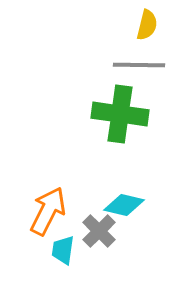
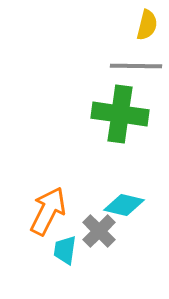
gray line: moved 3 px left, 1 px down
cyan trapezoid: moved 2 px right
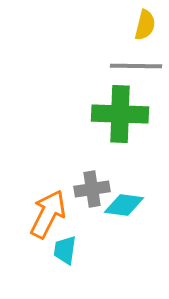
yellow semicircle: moved 2 px left
green cross: rotated 6 degrees counterclockwise
cyan diamond: rotated 6 degrees counterclockwise
orange arrow: moved 3 px down
gray cross: moved 7 px left, 42 px up; rotated 36 degrees clockwise
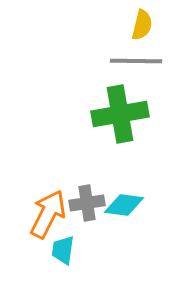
yellow semicircle: moved 3 px left
gray line: moved 5 px up
green cross: rotated 12 degrees counterclockwise
gray cross: moved 5 px left, 14 px down
cyan trapezoid: moved 2 px left
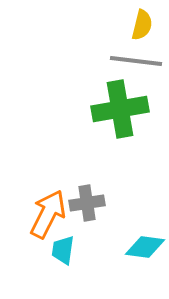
gray line: rotated 6 degrees clockwise
green cross: moved 5 px up
cyan diamond: moved 21 px right, 42 px down
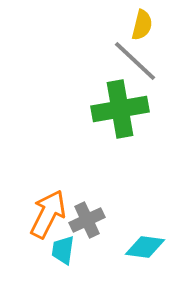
gray line: moved 1 px left; rotated 36 degrees clockwise
gray cross: moved 17 px down; rotated 16 degrees counterclockwise
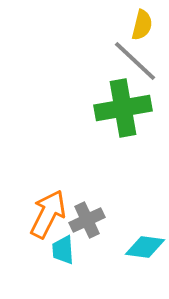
green cross: moved 3 px right, 1 px up
cyan trapezoid: rotated 12 degrees counterclockwise
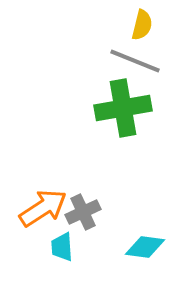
gray line: rotated 21 degrees counterclockwise
orange arrow: moved 5 px left, 6 px up; rotated 30 degrees clockwise
gray cross: moved 4 px left, 8 px up
cyan trapezoid: moved 1 px left, 3 px up
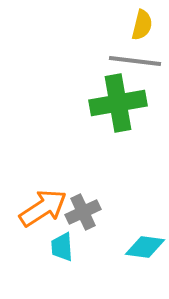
gray line: rotated 15 degrees counterclockwise
green cross: moved 5 px left, 5 px up
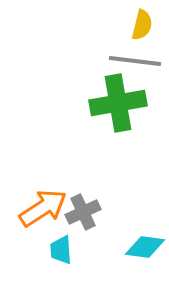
cyan trapezoid: moved 1 px left, 3 px down
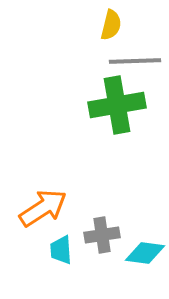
yellow semicircle: moved 31 px left
gray line: rotated 9 degrees counterclockwise
green cross: moved 1 px left, 2 px down
gray cross: moved 19 px right, 23 px down; rotated 16 degrees clockwise
cyan diamond: moved 6 px down
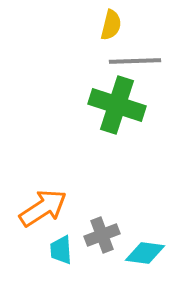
green cross: rotated 28 degrees clockwise
gray cross: rotated 12 degrees counterclockwise
